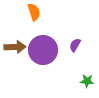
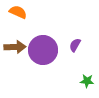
orange semicircle: moved 16 px left; rotated 48 degrees counterclockwise
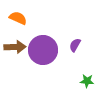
orange semicircle: moved 6 px down
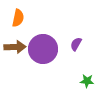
orange semicircle: rotated 78 degrees clockwise
purple semicircle: moved 1 px right, 1 px up
purple circle: moved 1 px up
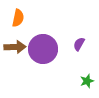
purple semicircle: moved 3 px right
green star: rotated 24 degrees counterclockwise
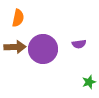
purple semicircle: rotated 128 degrees counterclockwise
green star: moved 2 px right, 1 px down
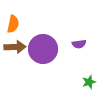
orange semicircle: moved 5 px left, 6 px down
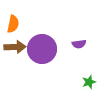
purple circle: moved 1 px left
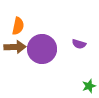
orange semicircle: moved 5 px right, 2 px down
purple semicircle: rotated 24 degrees clockwise
green star: moved 4 px down
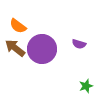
orange semicircle: rotated 114 degrees clockwise
brown arrow: moved 1 px down; rotated 140 degrees counterclockwise
green star: moved 3 px left
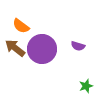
orange semicircle: moved 3 px right
purple semicircle: moved 1 px left, 2 px down
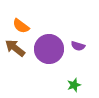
purple circle: moved 7 px right
green star: moved 12 px left, 1 px up
